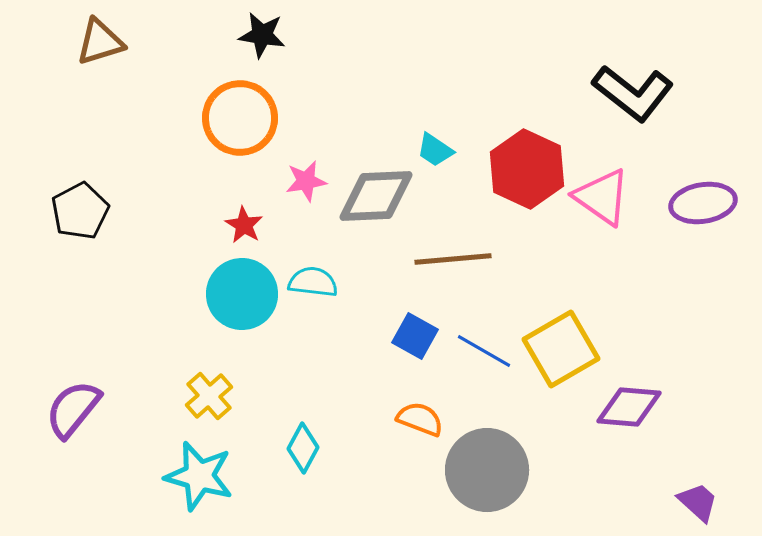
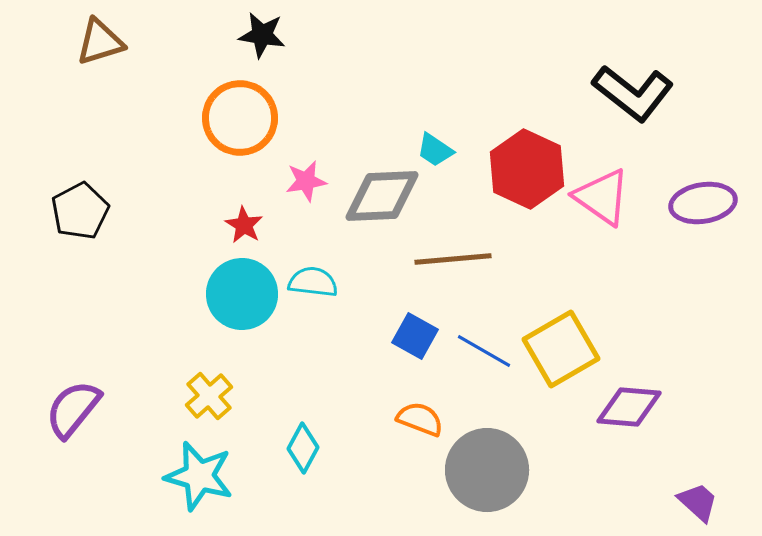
gray diamond: moved 6 px right
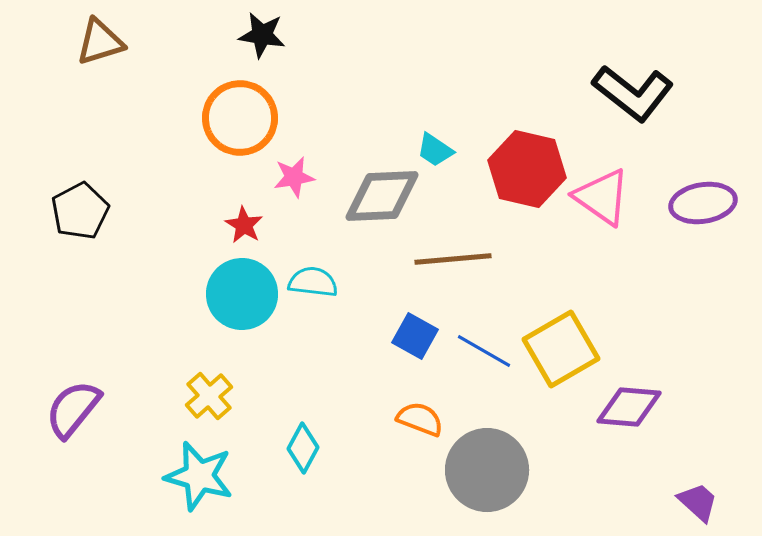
red hexagon: rotated 12 degrees counterclockwise
pink star: moved 12 px left, 4 px up
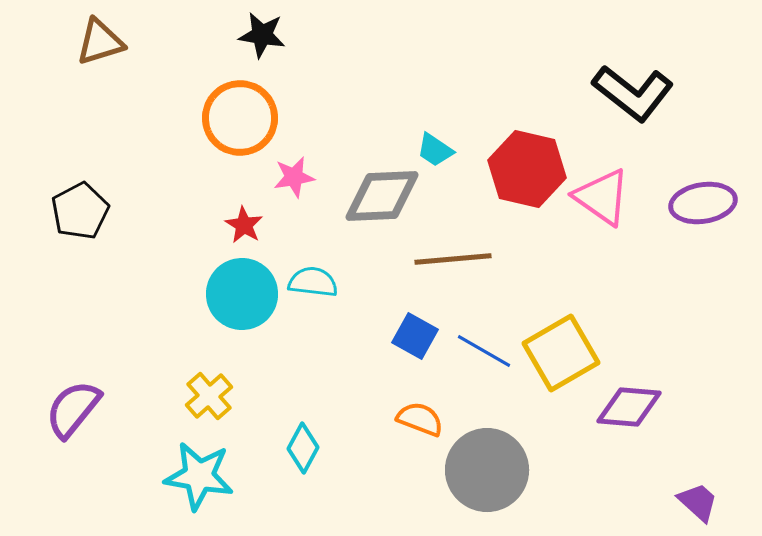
yellow square: moved 4 px down
cyan star: rotated 6 degrees counterclockwise
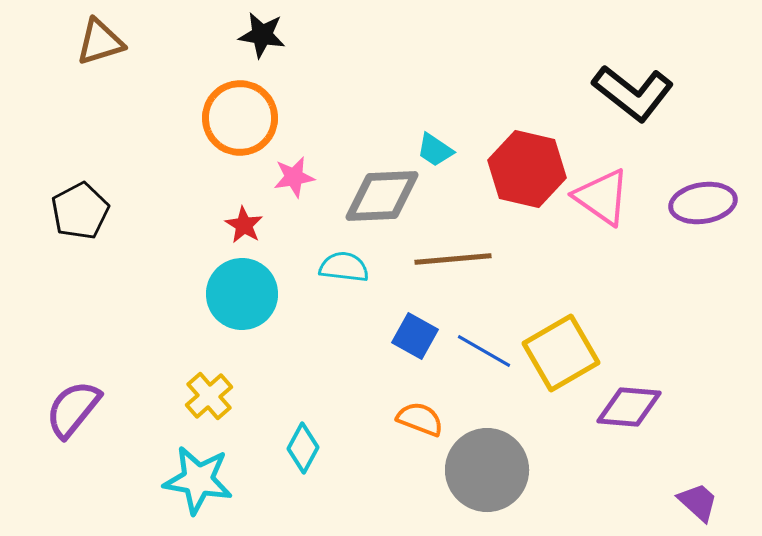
cyan semicircle: moved 31 px right, 15 px up
cyan star: moved 1 px left, 4 px down
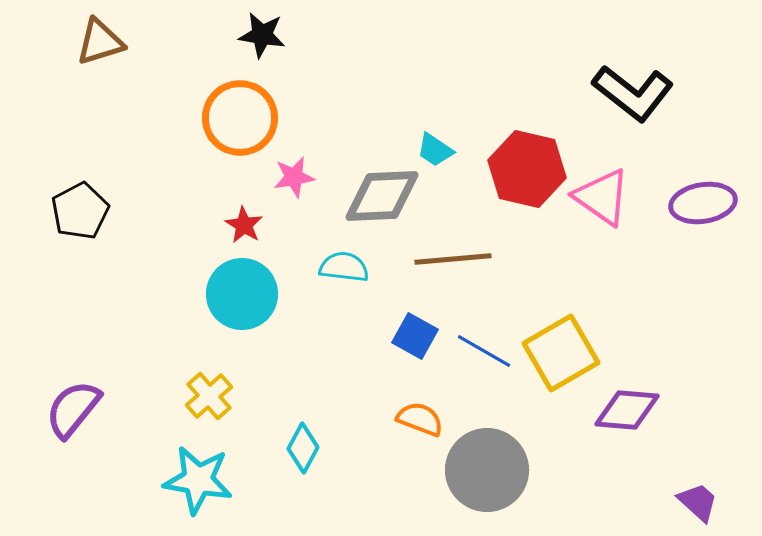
purple diamond: moved 2 px left, 3 px down
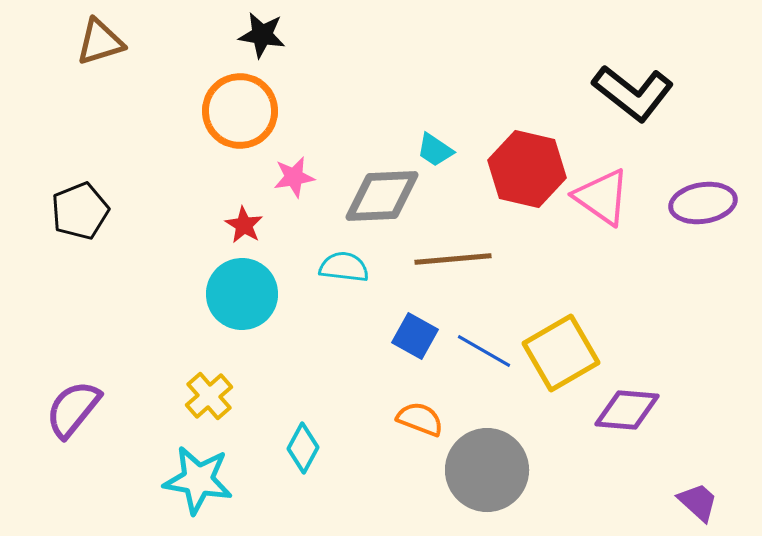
orange circle: moved 7 px up
black pentagon: rotated 6 degrees clockwise
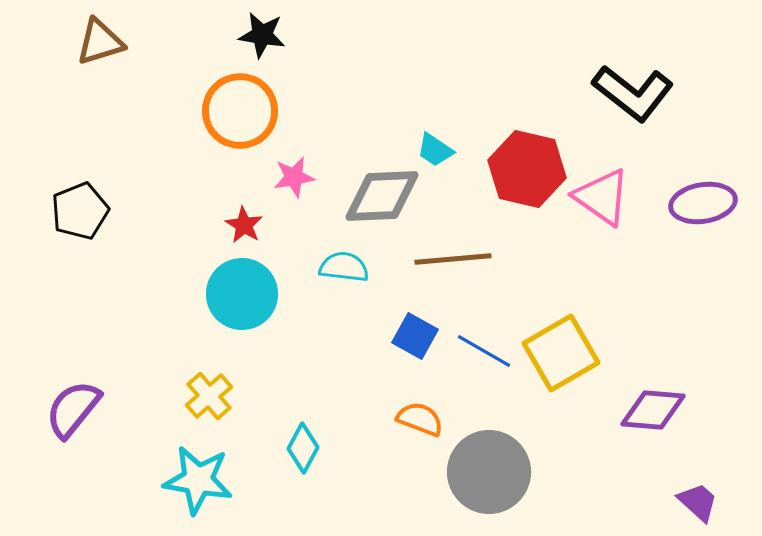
purple diamond: moved 26 px right
gray circle: moved 2 px right, 2 px down
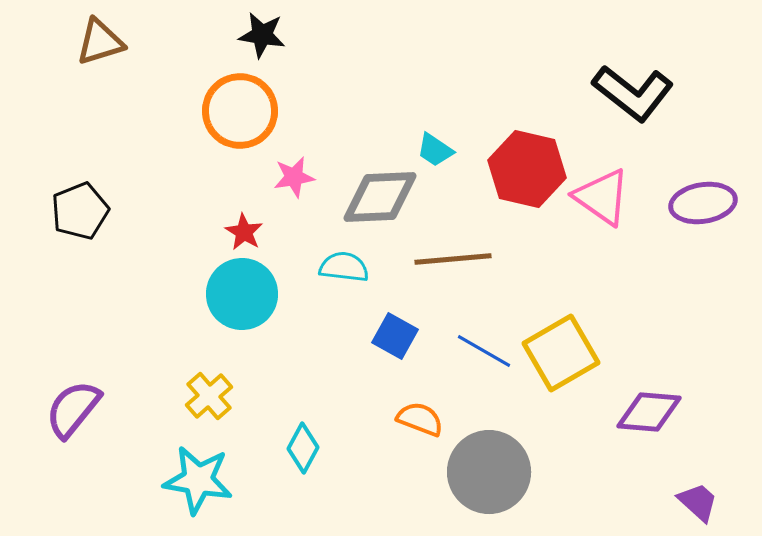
gray diamond: moved 2 px left, 1 px down
red star: moved 7 px down
blue square: moved 20 px left
purple diamond: moved 4 px left, 2 px down
